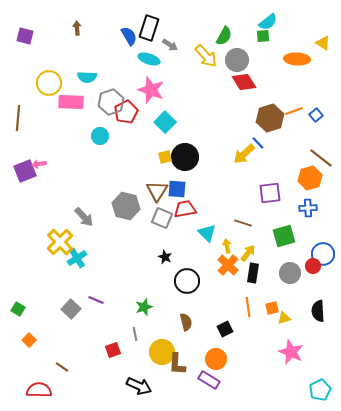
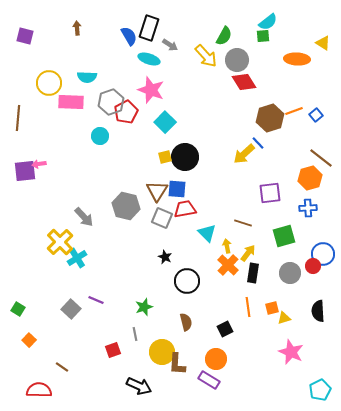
purple square at (25, 171): rotated 15 degrees clockwise
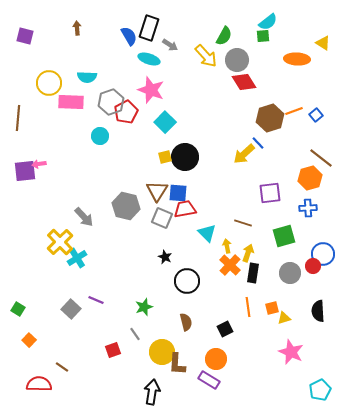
blue square at (177, 189): moved 1 px right, 4 px down
yellow arrow at (248, 253): rotated 18 degrees counterclockwise
orange cross at (228, 265): moved 2 px right
gray line at (135, 334): rotated 24 degrees counterclockwise
black arrow at (139, 386): moved 13 px right, 6 px down; rotated 105 degrees counterclockwise
red semicircle at (39, 390): moved 6 px up
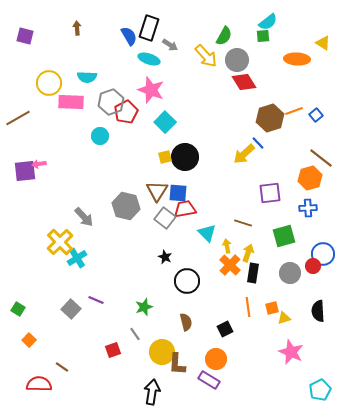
brown line at (18, 118): rotated 55 degrees clockwise
gray square at (162, 218): moved 3 px right; rotated 15 degrees clockwise
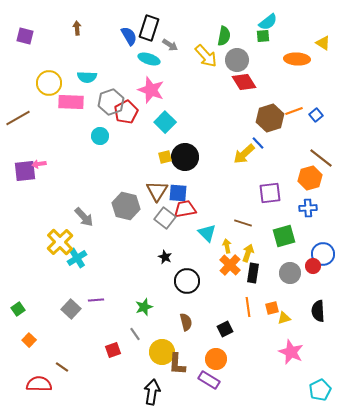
green semicircle at (224, 36): rotated 18 degrees counterclockwise
purple line at (96, 300): rotated 28 degrees counterclockwise
green square at (18, 309): rotated 24 degrees clockwise
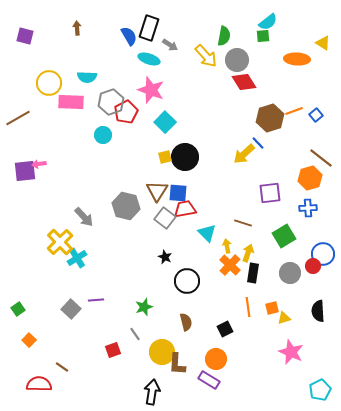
cyan circle at (100, 136): moved 3 px right, 1 px up
green square at (284, 236): rotated 15 degrees counterclockwise
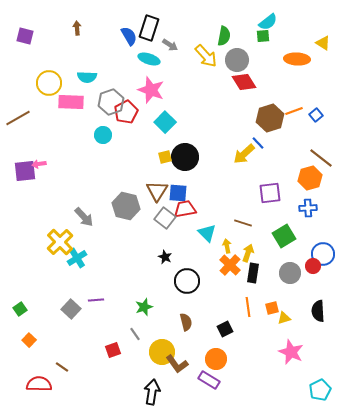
green square at (18, 309): moved 2 px right
brown L-shape at (177, 364): rotated 40 degrees counterclockwise
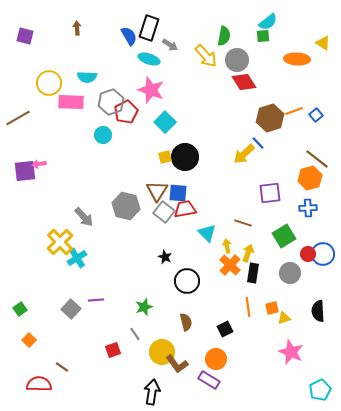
brown line at (321, 158): moved 4 px left, 1 px down
gray square at (165, 218): moved 1 px left, 6 px up
red circle at (313, 266): moved 5 px left, 12 px up
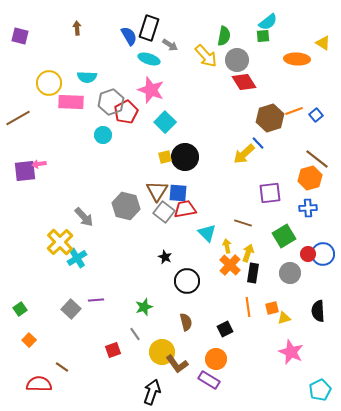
purple square at (25, 36): moved 5 px left
black arrow at (152, 392): rotated 10 degrees clockwise
